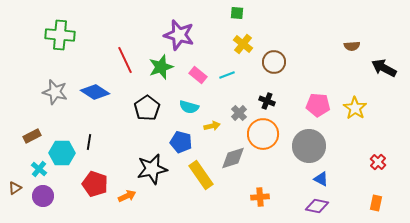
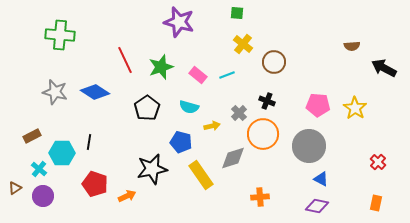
purple star: moved 13 px up
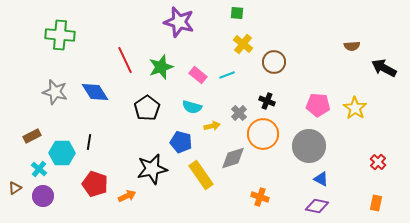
blue diamond: rotated 24 degrees clockwise
cyan semicircle: moved 3 px right
orange cross: rotated 24 degrees clockwise
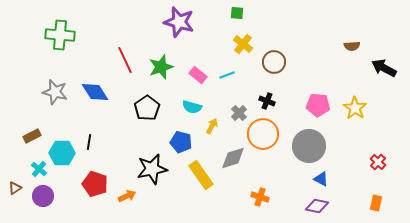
yellow arrow: rotated 49 degrees counterclockwise
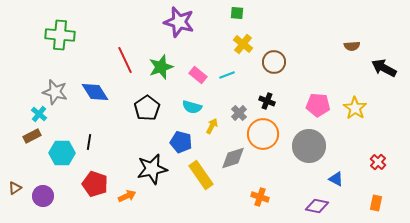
cyan cross: moved 55 px up
blue triangle: moved 15 px right
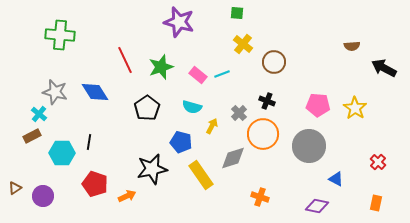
cyan line: moved 5 px left, 1 px up
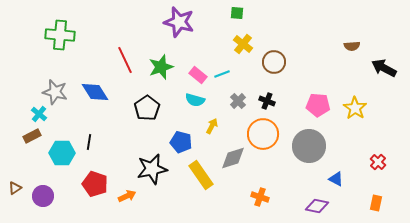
cyan semicircle: moved 3 px right, 7 px up
gray cross: moved 1 px left, 12 px up
